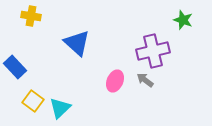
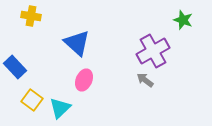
purple cross: rotated 16 degrees counterclockwise
pink ellipse: moved 31 px left, 1 px up
yellow square: moved 1 px left, 1 px up
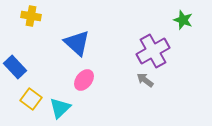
pink ellipse: rotated 15 degrees clockwise
yellow square: moved 1 px left, 1 px up
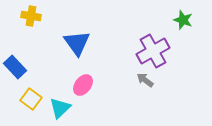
blue triangle: rotated 12 degrees clockwise
pink ellipse: moved 1 px left, 5 px down
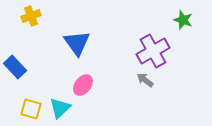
yellow cross: rotated 30 degrees counterclockwise
yellow square: moved 10 px down; rotated 20 degrees counterclockwise
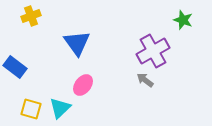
blue rectangle: rotated 10 degrees counterclockwise
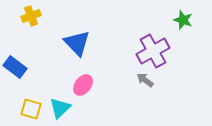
blue triangle: rotated 8 degrees counterclockwise
